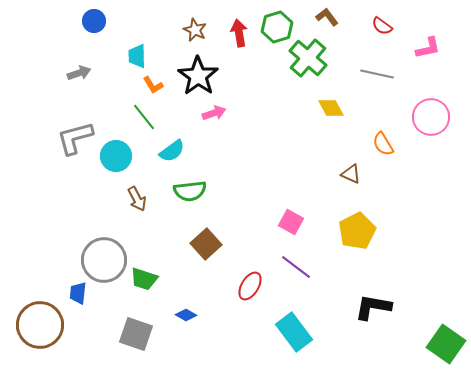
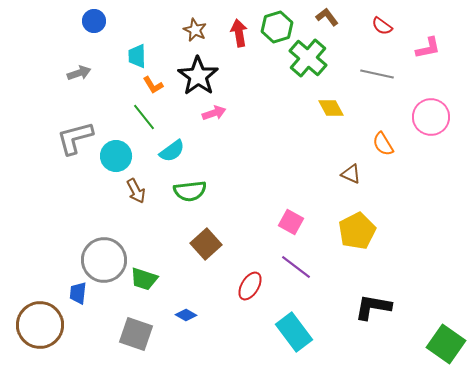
brown arrow: moved 1 px left, 8 px up
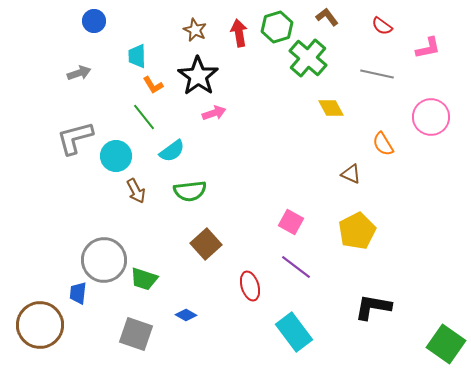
red ellipse: rotated 48 degrees counterclockwise
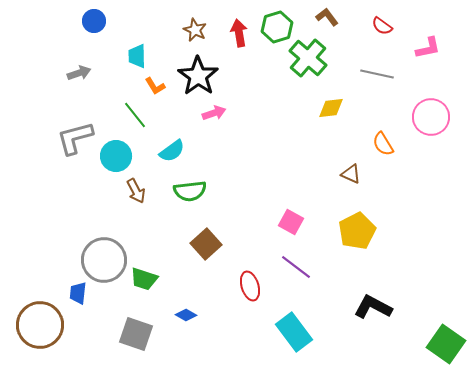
orange L-shape: moved 2 px right, 1 px down
yellow diamond: rotated 68 degrees counterclockwise
green line: moved 9 px left, 2 px up
black L-shape: rotated 18 degrees clockwise
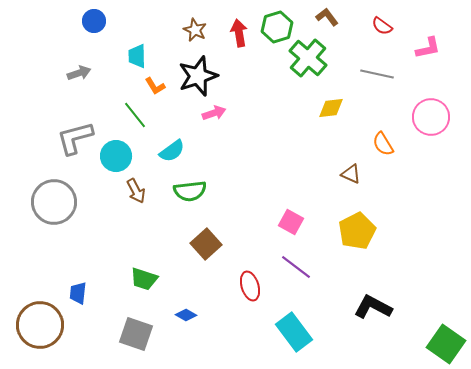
black star: rotated 18 degrees clockwise
gray circle: moved 50 px left, 58 px up
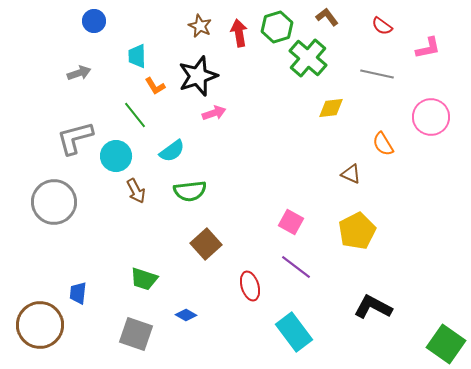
brown star: moved 5 px right, 4 px up
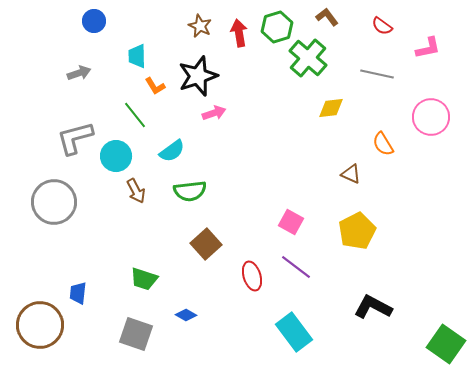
red ellipse: moved 2 px right, 10 px up
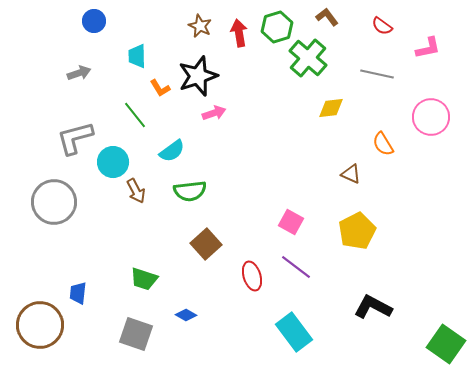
orange L-shape: moved 5 px right, 2 px down
cyan circle: moved 3 px left, 6 px down
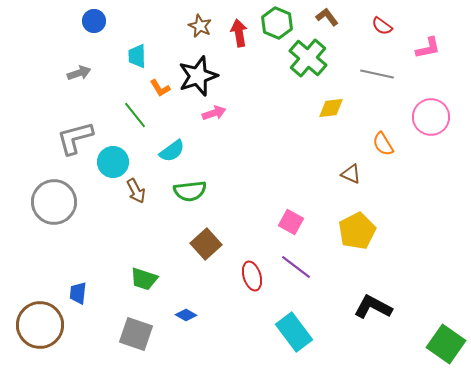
green hexagon: moved 4 px up; rotated 20 degrees counterclockwise
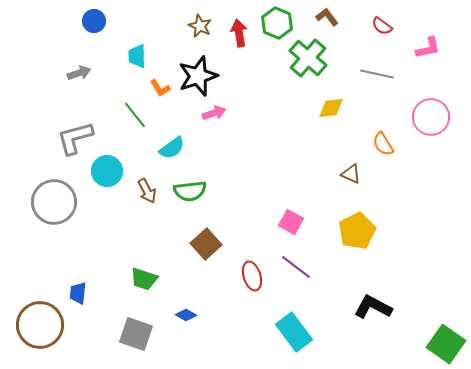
cyan semicircle: moved 3 px up
cyan circle: moved 6 px left, 9 px down
brown arrow: moved 11 px right
